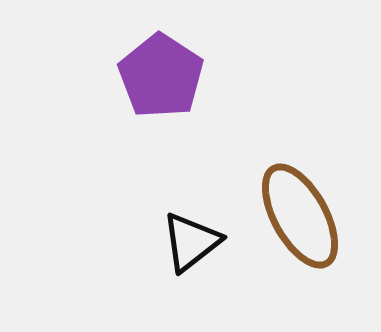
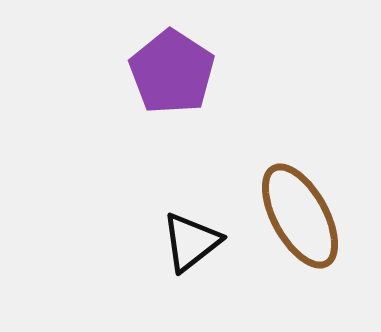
purple pentagon: moved 11 px right, 4 px up
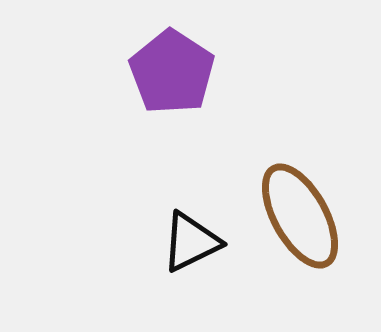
black triangle: rotated 12 degrees clockwise
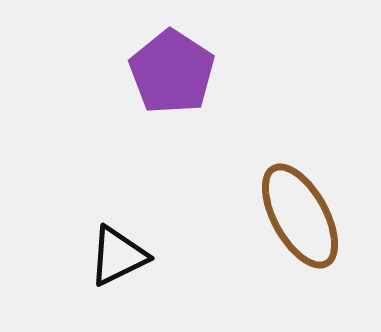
black triangle: moved 73 px left, 14 px down
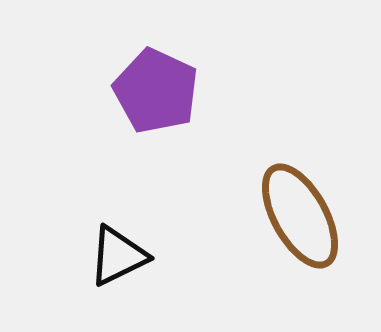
purple pentagon: moved 16 px left, 19 px down; rotated 8 degrees counterclockwise
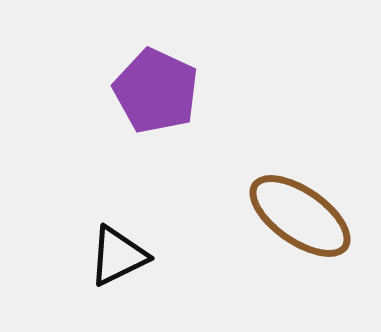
brown ellipse: rotated 26 degrees counterclockwise
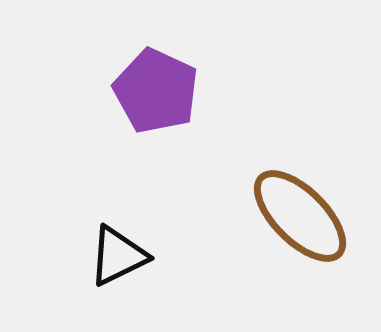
brown ellipse: rotated 10 degrees clockwise
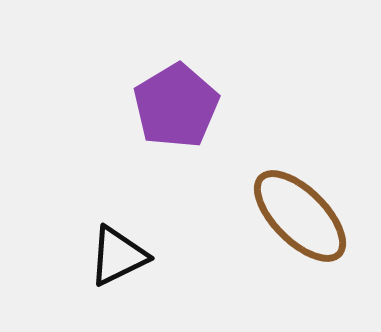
purple pentagon: moved 20 px right, 15 px down; rotated 16 degrees clockwise
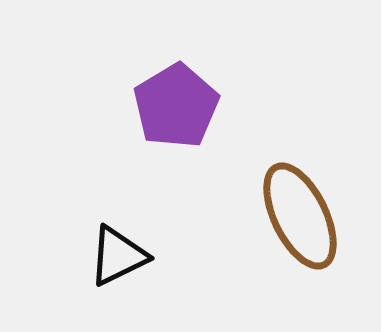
brown ellipse: rotated 19 degrees clockwise
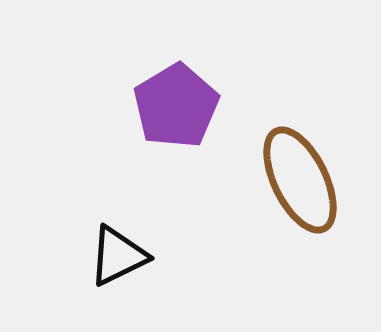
brown ellipse: moved 36 px up
